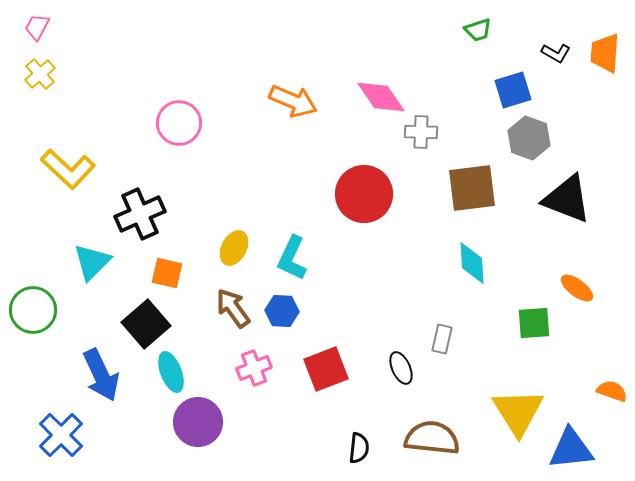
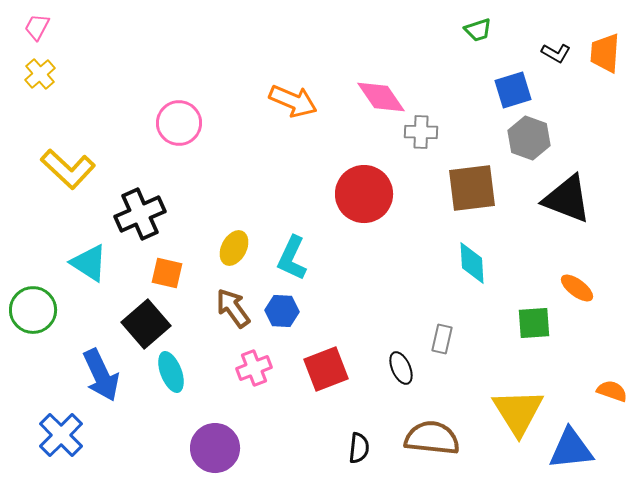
cyan triangle: moved 3 px left, 1 px down; rotated 42 degrees counterclockwise
purple circle: moved 17 px right, 26 px down
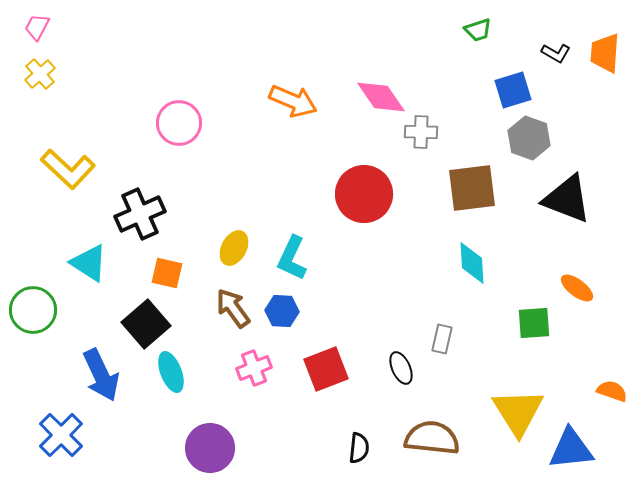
purple circle: moved 5 px left
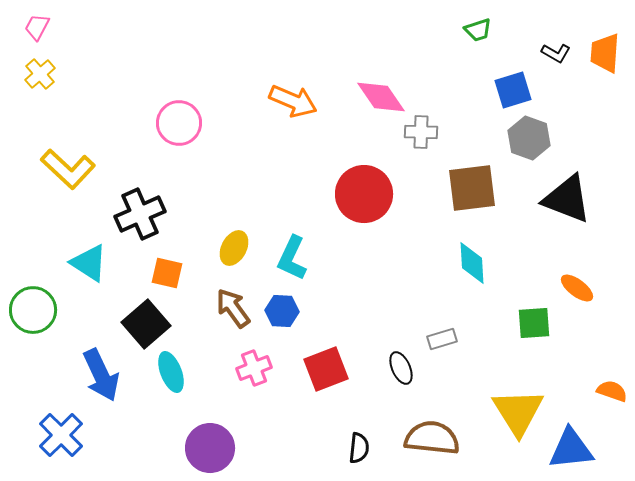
gray rectangle: rotated 60 degrees clockwise
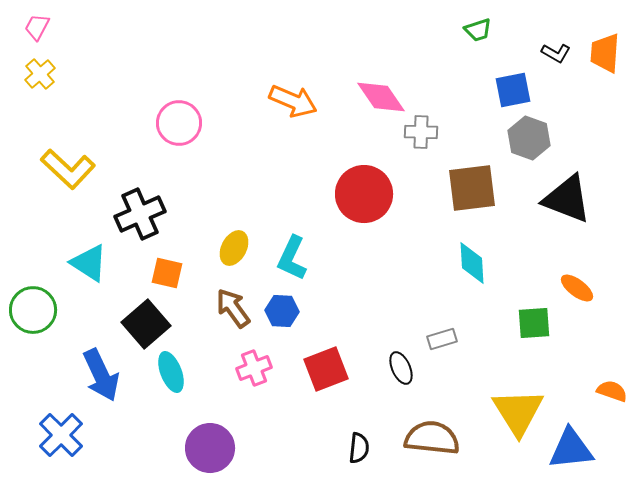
blue square: rotated 6 degrees clockwise
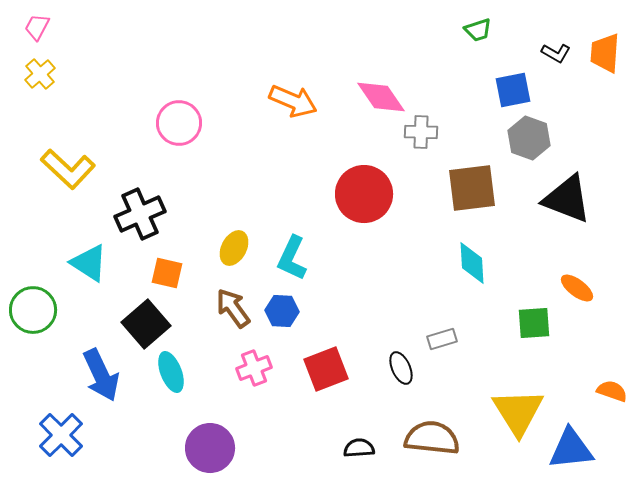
black semicircle: rotated 100 degrees counterclockwise
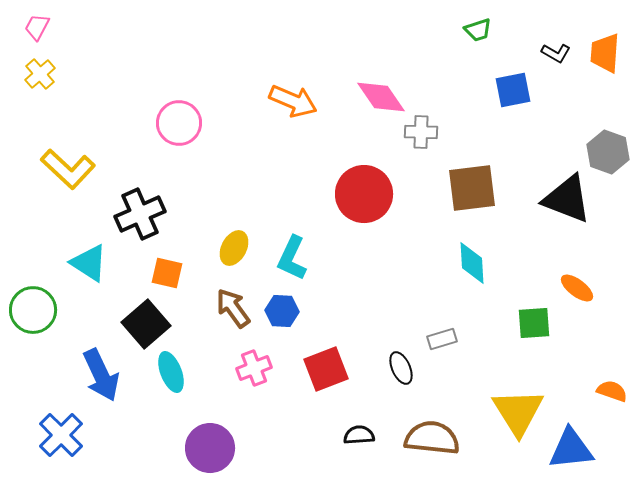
gray hexagon: moved 79 px right, 14 px down
black semicircle: moved 13 px up
